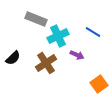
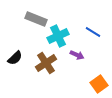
black semicircle: moved 2 px right
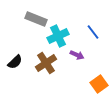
blue line: rotated 21 degrees clockwise
black semicircle: moved 4 px down
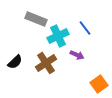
blue line: moved 8 px left, 4 px up
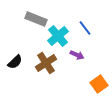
cyan cross: rotated 15 degrees counterclockwise
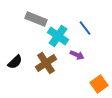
cyan cross: rotated 15 degrees counterclockwise
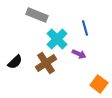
gray rectangle: moved 1 px right, 4 px up
blue line: rotated 21 degrees clockwise
cyan cross: moved 1 px left, 3 px down; rotated 10 degrees clockwise
purple arrow: moved 2 px right, 1 px up
orange square: rotated 18 degrees counterclockwise
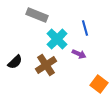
brown cross: moved 2 px down
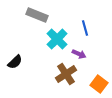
brown cross: moved 20 px right, 9 px down
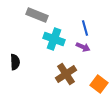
cyan cross: moved 3 px left; rotated 25 degrees counterclockwise
purple arrow: moved 4 px right, 7 px up
black semicircle: rotated 49 degrees counterclockwise
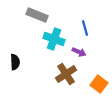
purple arrow: moved 4 px left, 5 px down
